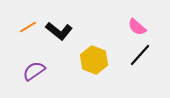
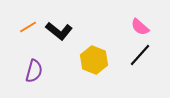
pink semicircle: moved 3 px right
purple semicircle: rotated 140 degrees clockwise
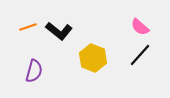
orange line: rotated 12 degrees clockwise
yellow hexagon: moved 1 px left, 2 px up
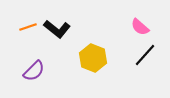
black L-shape: moved 2 px left, 2 px up
black line: moved 5 px right
purple semicircle: rotated 30 degrees clockwise
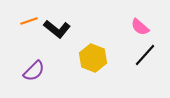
orange line: moved 1 px right, 6 px up
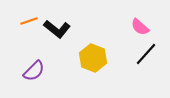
black line: moved 1 px right, 1 px up
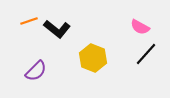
pink semicircle: rotated 12 degrees counterclockwise
purple semicircle: moved 2 px right
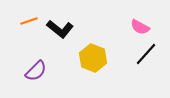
black L-shape: moved 3 px right
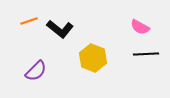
black line: rotated 45 degrees clockwise
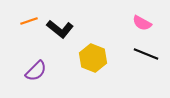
pink semicircle: moved 2 px right, 4 px up
black line: rotated 25 degrees clockwise
